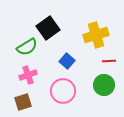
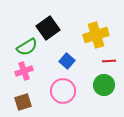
pink cross: moved 4 px left, 4 px up
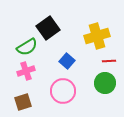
yellow cross: moved 1 px right, 1 px down
pink cross: moved 2 px right
green circle: moved 1 px right, 2 px up
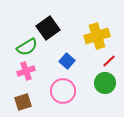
red line: rotated 40 degrees counterclockwise
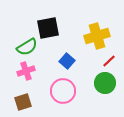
black square: rotated 25 degrees clockwise
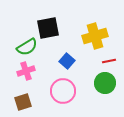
yellow cross: moved 2 px left
red line: rotated 32 degrees clockwise
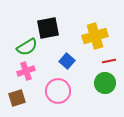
pink circle: moved 5 px left
brown square: moved 6 px left, 4 px up
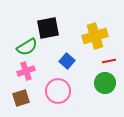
brown square: moved 4 px right
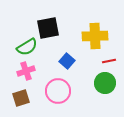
yellow cross: rotated 15 degrees clockwise
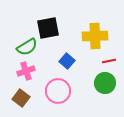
brown square: rotated 36 degrees counterclockwise
